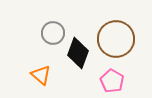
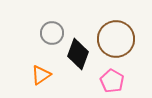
gray circle: moved 1 px left
black diamond: moved 1 px down
orange triangle: rotated 45 degrees clockwise
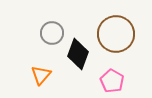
brown circle: moved 5 px up
orange triangle: rotated 15 degrees counterclockwise
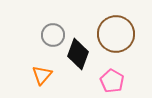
gray circle: moved 1 px right, 2 px down
orange triangle: moved 1 px right
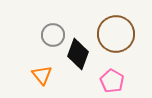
orange triangle: rotated 20 degrees counterclockwise
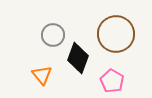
black diamond: moved 4 px down
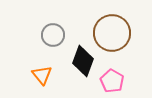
brown circle: moved 4 px left, 1 px up
black diamond: moved 5 px right, 3 px down
